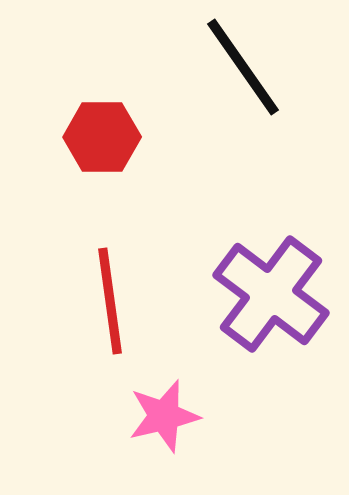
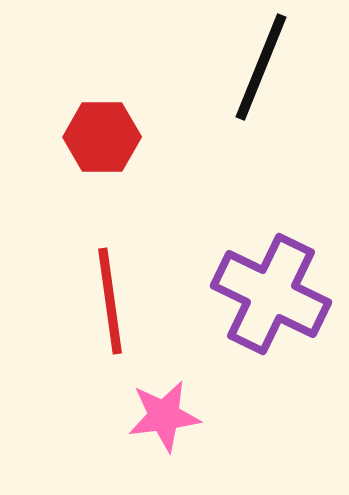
black line: moved 18 px right; rotated 57 degrees clockwise
purple cross: rotated 11 degrees counterclockwise
pink star: rotated 6 degrees clockwise
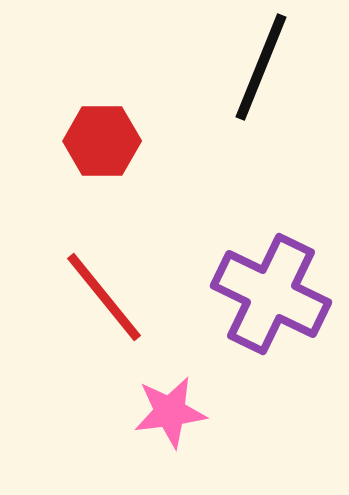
red hexagon: moved 4 px down
red line: moved 6 px left, 4 px up; rotated 31 degrees counterclockwise
pink star: moved 6 px right, 4 px up
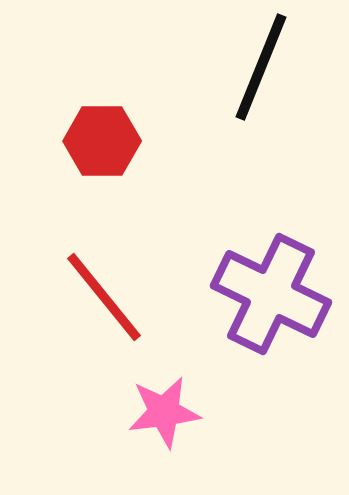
pink star: moved 6 px left
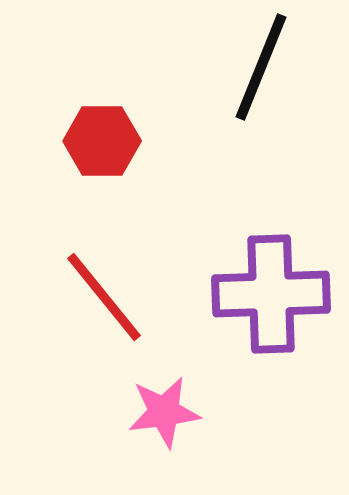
purple cross: rotated 28 degrees counterclockwise
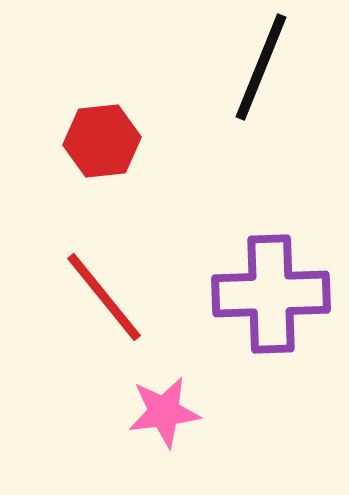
red hexagon: rotated 6 degrees counterclockwise
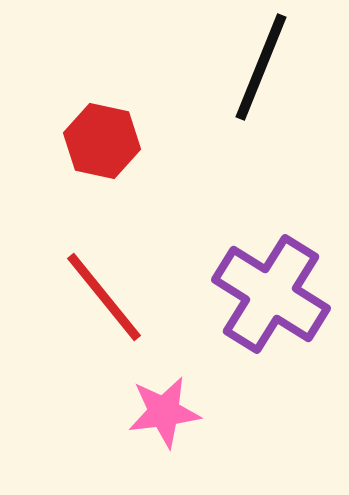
red hexagon: rotated 18 degrees clockwise
purple cross: rotated 34 degrees clockwise
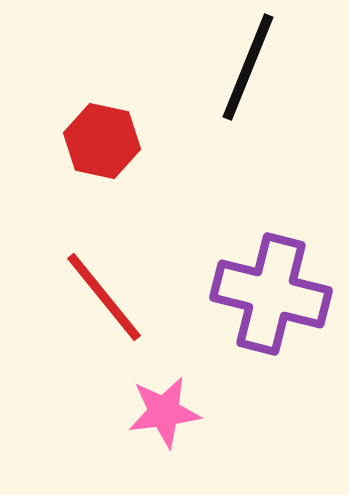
black line: moved 13 px left
purple cross: rotated 18 degrees counterclockwise
